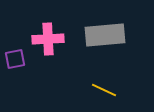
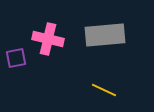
pink cross: rotated 16 degrees clockwise
purple square: moved 1 px right, 1 px up
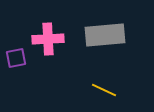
pink cross: rotated 16 degrees counterclockwise
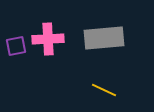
gray rectangle: moved 1 px left, 3 px down
purple square: moved 12 px up
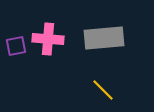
pink cross: rotated 8 degrees clockwise
yellow line: moved 1 px left; rotated 20 degrees clockwise
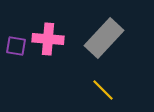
gray rectangle: rotated 42 degrees counterclockwise
purple square: rotated 20 degrees clockwise
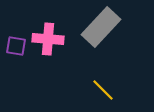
gray rectangle: moved 3 px left, 11 px up
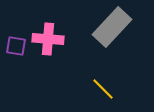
gray rectangle: moved 11 px right
yellow line: moved 1 px up
